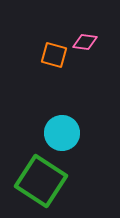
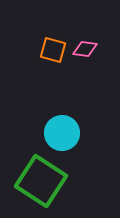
pink diamond: moved 7 px down
orange square: moved 1 px left, 5 px up
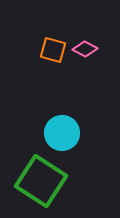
pink diamond: rotated 20 degrees clockwise
